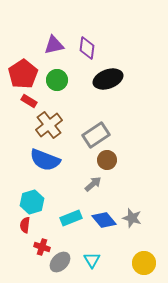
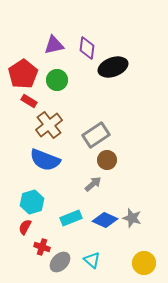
black ellipse: moved 5 px right, 12 px up
blue diamond: moved 1 px right; rotated 25 degrees counterclockwise
red semicircle: moved 2 px down; rotated 21 degrees clockwise
cyan triangle: rotated 18 degrees counterclockwise
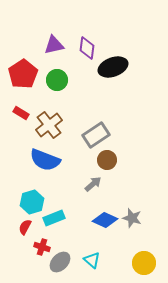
red rectangle: moved 8 px left, 12 px down
cyan rectangle: moved 17 px left
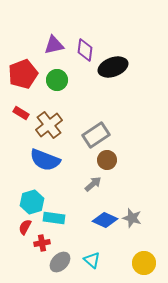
purple diamond: moved 2 px left, 2 px down
red pentagon: rotated 12 degrees clockwise
cyan rectangle: rotated 30 degrees clockwise
red cross: moved 4 px up; rotated 28 degrees counterclockwise
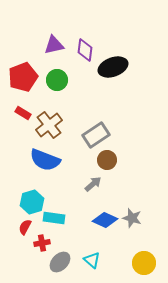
red pentagon: moved 3 px down
red rectangle: moved 2 px right
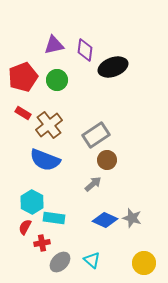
cyan hexagon: rotated 15 degrees counterclockwise
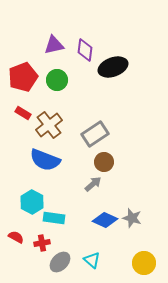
gray rectangle: moved 1 px left, 1 px up
brown circle: moved 3 px left, 2 px down
red semicircle: moved 9 px left, 10 px down; rotated 91 degrees clockwise
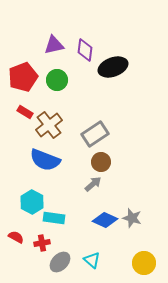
red rectangle: moved 2 px right, 1 px up
brown circle: moved 3 px left
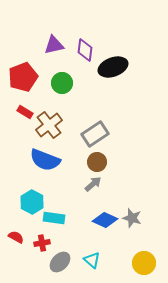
green circle: moved 5 px right, 3 px down
brown circle: moved 4 px left
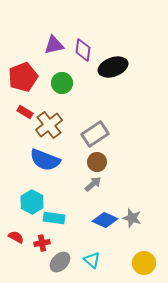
purple diamond: moved 2 px left
